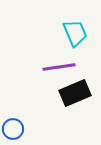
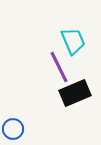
cyan trapezoid: moved 2 px left, 8 px down
purple line: rotated 72 degrees clockwise
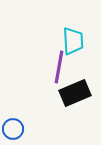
cyan trapezoid: rotated 20 degrees clockwise
purple line: rotated 36 degrees clockwise
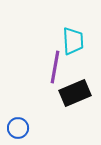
purple line: moved 4 px left
blue circle: moved 5 px right, 1 px up
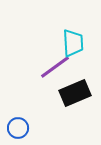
cyan trapezoid: moved 2 px down
purple line: rotated 44 degrees clockwise
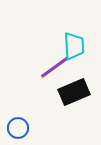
cyan trapezoid: moved 1 px right, 3 px down
black rectangle: moved 1 px left, 1 px up
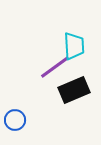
black rectangle: moved 2 px up
blue circle: moved 3 px left, 8 px up
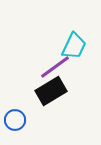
cyan trapezoid: rotated 28 degrees clockwise
black rectangle: moved 23 px left, 1 px down; rotated 8 degrees counterclockwise
